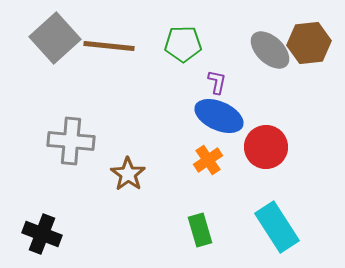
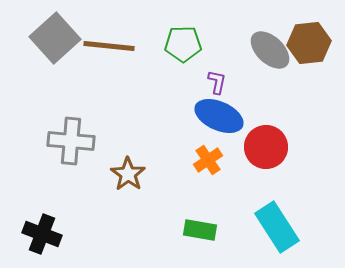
green rectangle: rotated 64 degrees counterclockwise
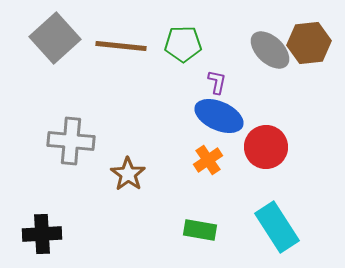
brown line: moved 12 px right
black cross: rotated 24 degrees counterclockwise
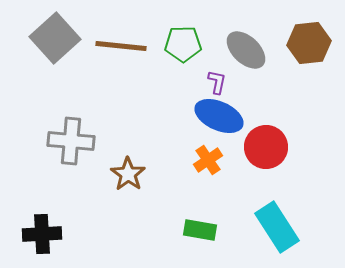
gray ellipse: moved 24 px left
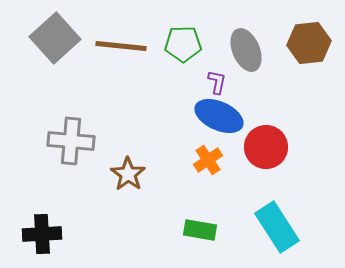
gray ellipse: rotated 24 degrees clockwise
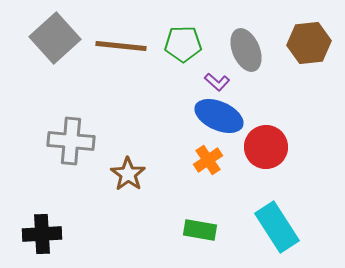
purple L-shape: rotated 120 degrees clockwise
